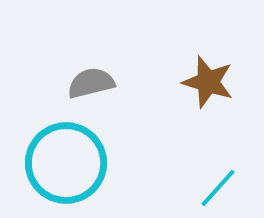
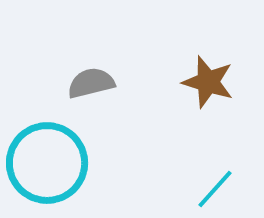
cyan circle: moved 19 px left
cyan line: moved 3 px left, 1 px down
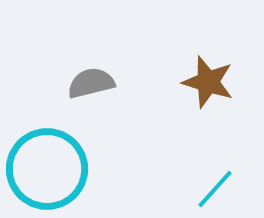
cyan circle: moved 6 px down
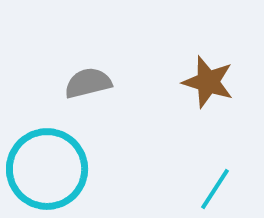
gray semicircle: moved 3 px left
cyan line: rotated 9 degrees counterclockwise
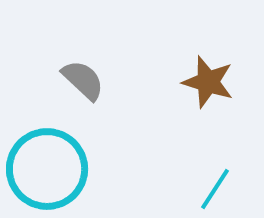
gray semicircle: moved 5 px left, 3 px up; rotated 57 degrees clockwise
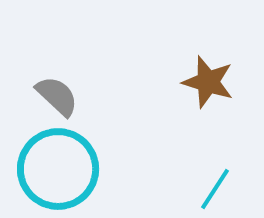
gray semicircle: moved 26 px left, 16 px down
cyan circle: moved 11 px right
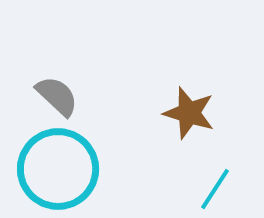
brown star: moved 19 px left, 31 px down
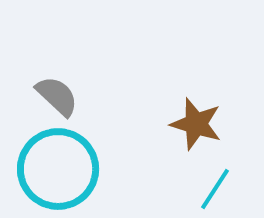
brown star: moved 7 px right, 11 px down
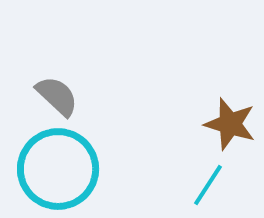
brown star: moved 34 px right
cyan line: moved 7 px left, 4 px up
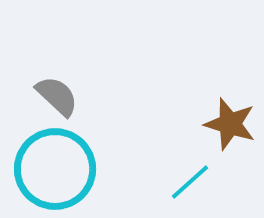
cyan circle: moved 3 px left
cyan line: moved 18 px left, 3 px up; rotated 15 degrees clockwise
